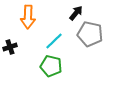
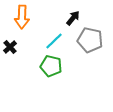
black arrow: moved 3 px left, 5 px down
orange arrow: moved 6 px left
gray pentagon: moved 6 px down
black cross: rotated 24 degrees counterclockwise
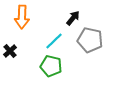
black cross: moved 4 px down
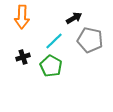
black arrow: moved 1 px right; rotated 21 degrees clockwise
black cross: moved 13 px right, 6 px down; rotated 24 degrees clockwise
green pentagon: rotated 15 degrees clockwise
